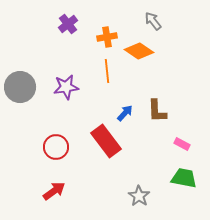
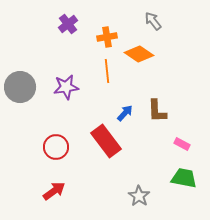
orange diamond: moved 3 px down
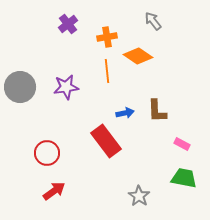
orange diamond: moved 1 px left, 2 px down
blue arrow: rotated 36 degrees clockwise
red circle: moved 9 px left, 6 px down
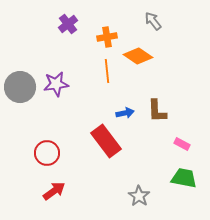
purple star: moved 10 px left, 3 px up
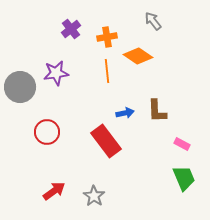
purple cross: moved 3 px right, 5 px down
purple star: moved 11 px up
red circle: moved 21 px up
green trapezoid: rotated 56 degrees clockwise
gray star: moved 45 px left
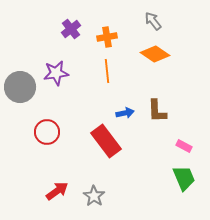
orange diamond: moved 17 px right, 2 px up
pink rectangle: moved 2 px right, 2 px down
red arrow: moved 3 px right
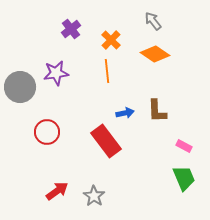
orange cross: moved 4 px right, 3 px down; rotated 36 degrees counterclockwise
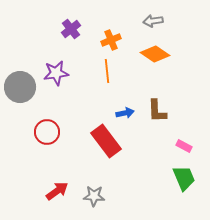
gray arrow: rotated 60 degrees counterclockwise
orange cross: rotated 24 degrees clockwise
gray star: rotated 30 degrees counterclockwise
